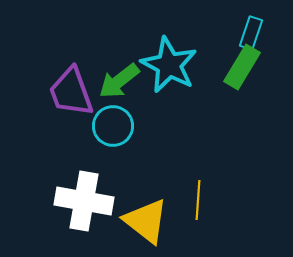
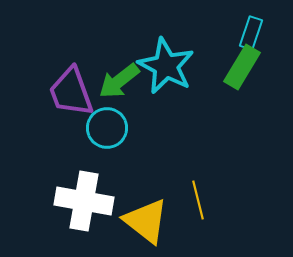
cyan star: moved 3 px left, 1 px down
cyan circle: moved 6 px left, 2 px down
yellow line: rotated 18 degrees counterclockwise
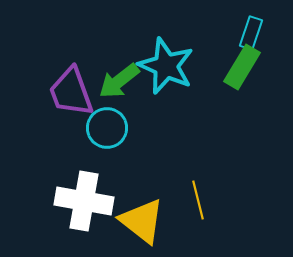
cyan star: rotated 4 degrees counterclockwise
yellow triangle: moved 4 px left
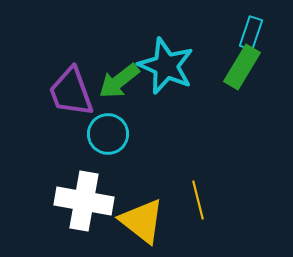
cyan circle: moved 1 px right, 6 px down
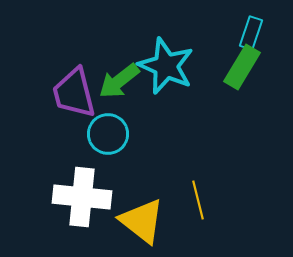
purple trapezoid: moved 3 px right, 1 px down; rotated 6 degrees clockwise
white cross: moved 2 px left, 4 px up; rotated 4 degrees counterclockwise
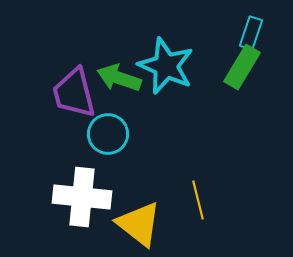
green arrow: moved 3 px up; rotated 57 degrees clockwise
yellow triangle: moved 3 px left, 3 px down
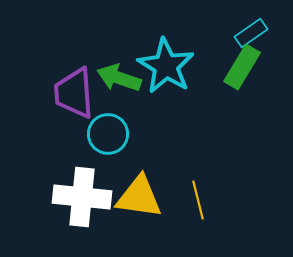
cyan rectangle: rotated 36 degrees clockwise
cyan star: rotated 8 degrees clockwise
purple trapezoid: rotated 10 degrees clockwise
yellow triangle: moved 27 px up; rotated 30 degrees counterclockwise
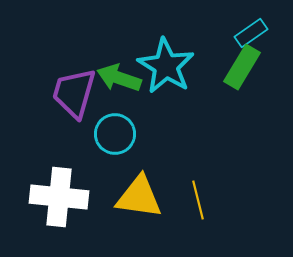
purple trapezoid: rotated 20 degrees clockwise
cyan circle: moved 7 px right
white cross: moved 23 px left
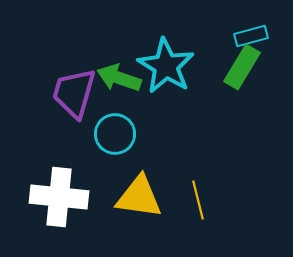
cyan rectangle: moved 3 px down; rotated 20 degrees clockwise
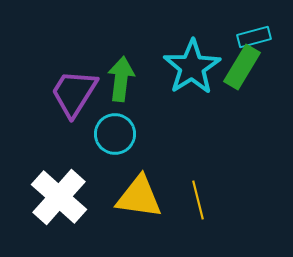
cyan rectangle: moved 3 px right, 1 px down
cyan star: moved 26 px right, 1 px down; rotated 8 degrees clockwise
green arrow: moved 2 px right, 1 px down; rotated 78 degrees clockwise
purple trapezoid: rotated 16 degrees clockwise
white cross: rotated 36 degrees clockwise
